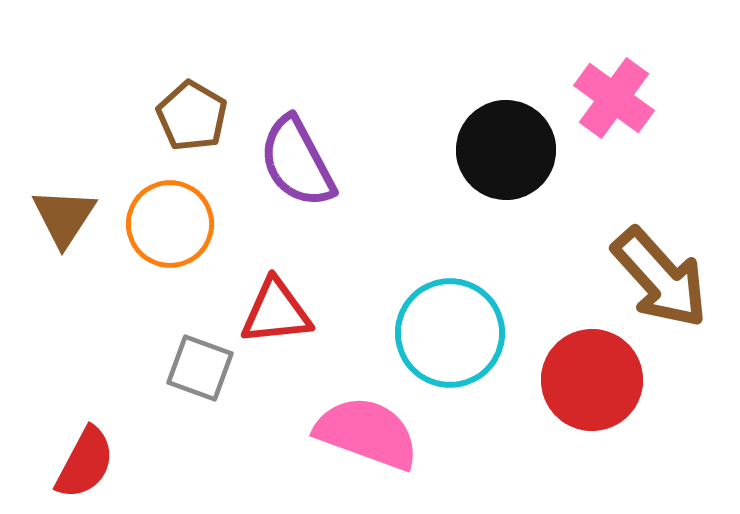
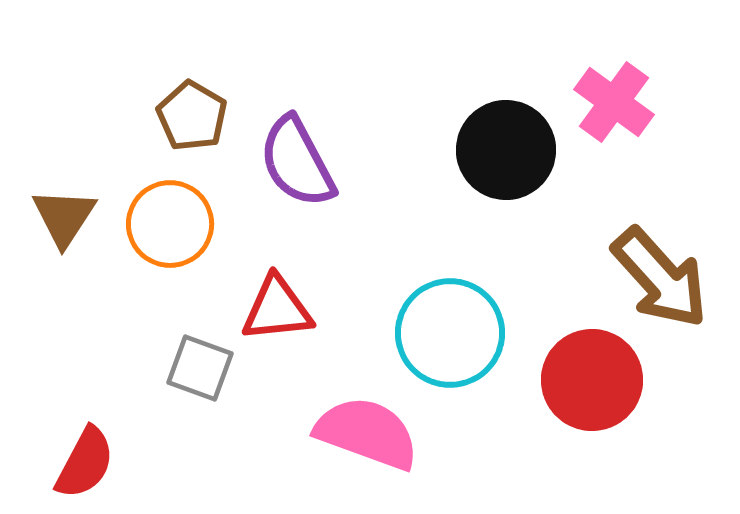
pink cross: moved 4 px down
red triangle: moved 1 px right, 3 px up
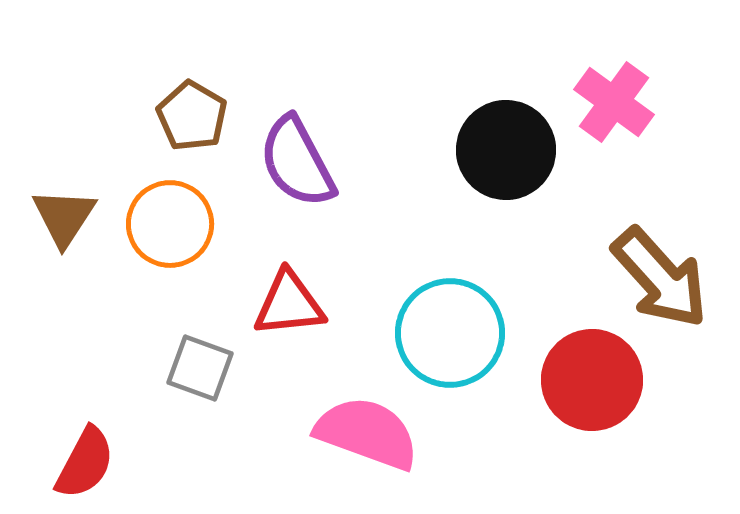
red triangle: moved 12 px right, 5 px up
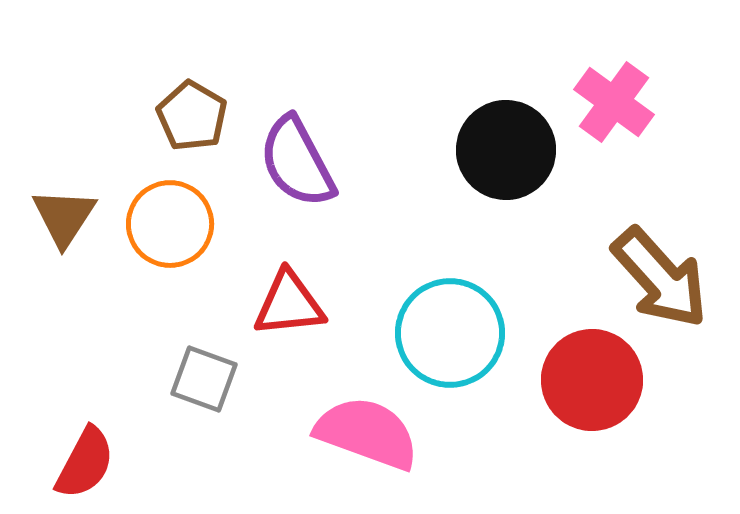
gray square: moved 4 px right, 11 px down
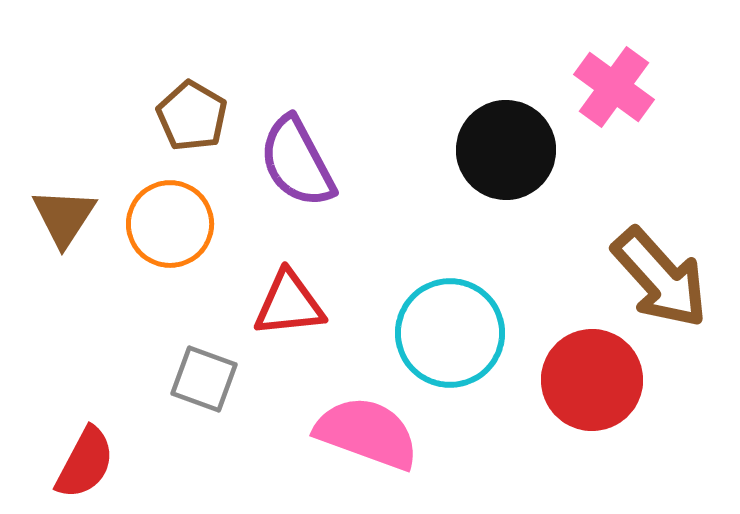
pink cross: moved 15 px up
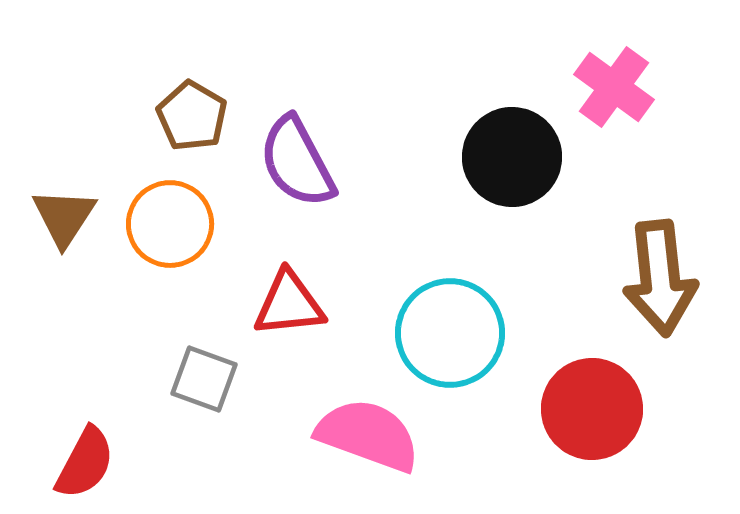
black circle: moved 6 px right, 7 px down
brown arrow: rotated 36 degrees clockwise
red circle: moved 29 px down
pink semicircle: moved 1 px right, 2 px down
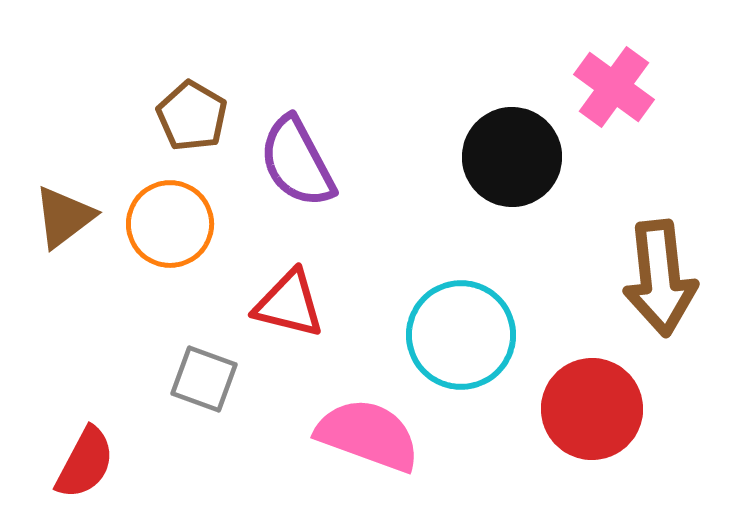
brown triangle: rotated 20 degrees clockwise
red triangle: rotated 20 degrees clockwise
cyan circle: moved 11 px right, 2 px down
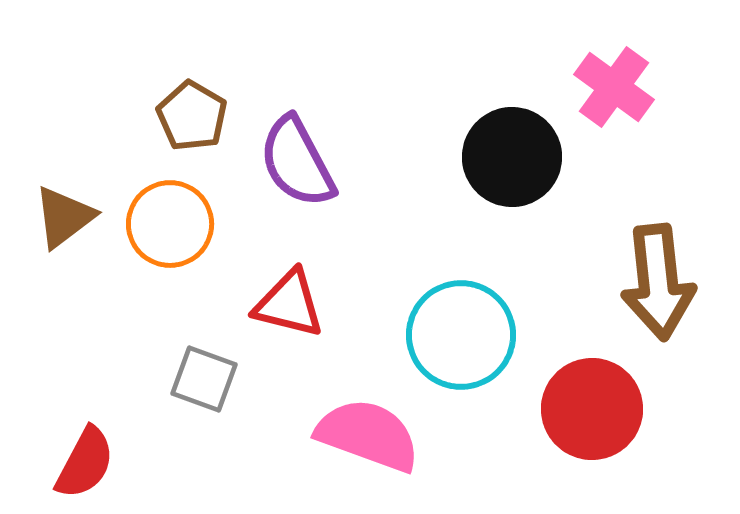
brown arrow: moved 2 px left, 4 px down
